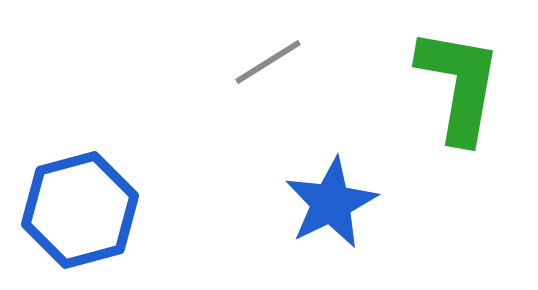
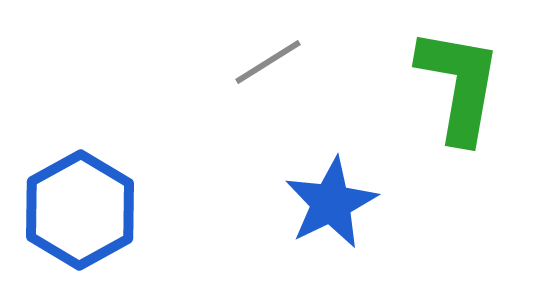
blue hexagon: rotated 14 degrees counterclockwise
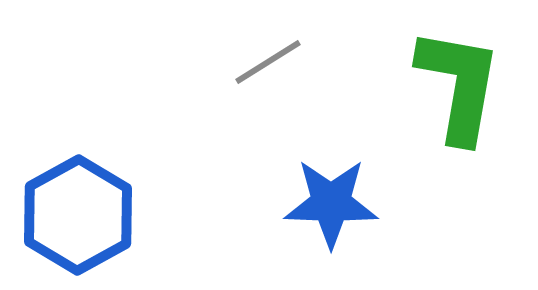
blue star: rotated 28 degrees clockwise
blue hexagon: moved 2 px left, 5 px down
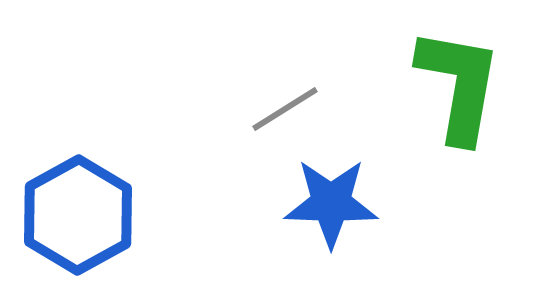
gray line: moved 17 px right, 47 px down
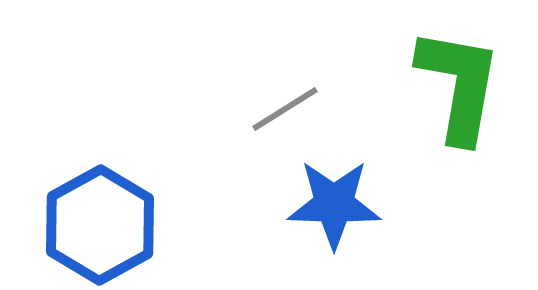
blue star: moved 3 px right, 1 px down
blue hexagon: moved 22 px right, 10 px down
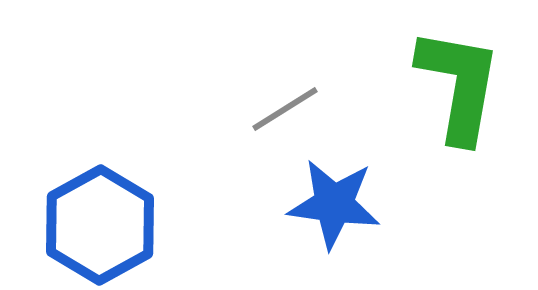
blue star: rotated 6 degrees clockwise
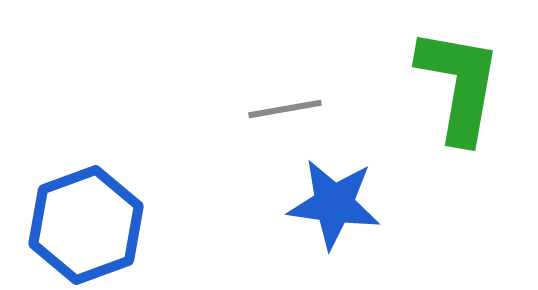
gray line: rotated 22 degrees clockwise
blue hexagon: moved 14 px left; rotated 9 degrees clockwise
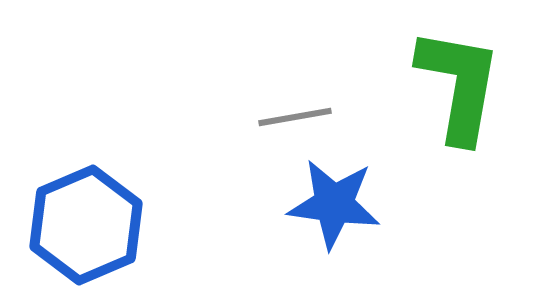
gray line: moved 10 px right, 8 px down
blue hexagon: rotated 3 degrees counterclockwise
